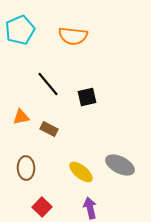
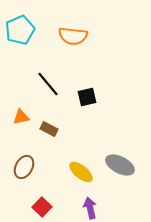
brown ellipse: moved 2 px left, 1 px up; rotated 30 degrees clockwise
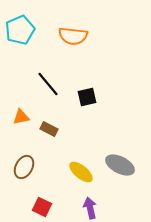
red square: rotated 18 degrees counterclockwise
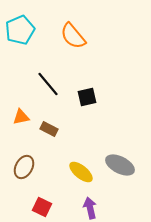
orange semicircle: rotated 44 degrees clockwise
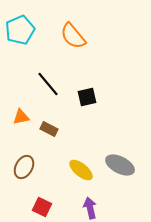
yellow ellipse: moved 2 px up
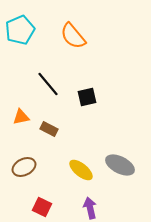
brown ellipse: rotated 35 degrees clockwise
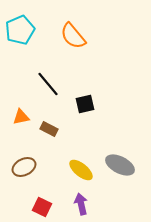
black square: moved 2 px left, 7 px down
purple arrow: moved 9 px left, 4 px up
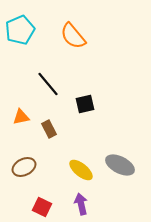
brown rectangle: rotated 36 degrees clockwise
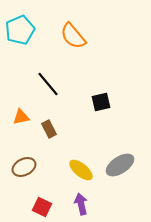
black square: moved 16 px right, 2 px up
gray ellipse: rotated 60 degrees counterclockwise
